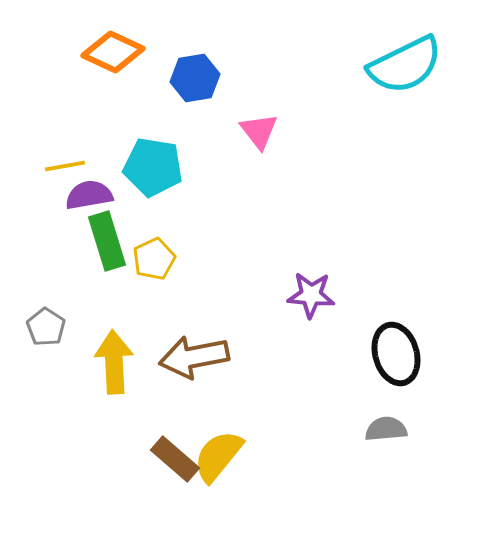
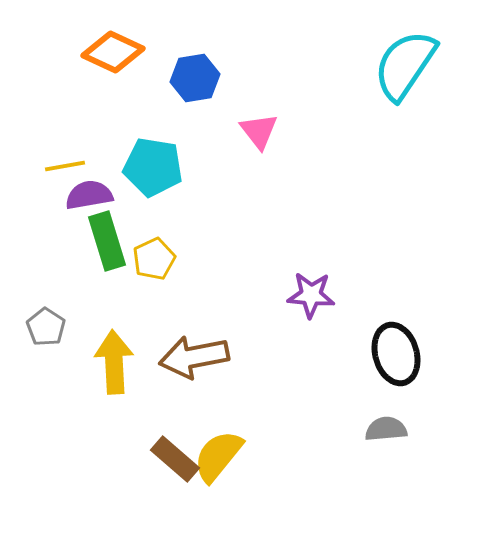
cyan semicircle: rotated 150 degrees clockwise
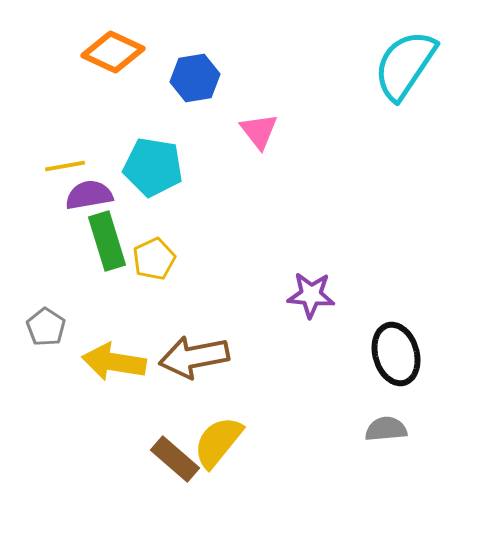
yellow arrow: rotated 78 degrees counterclockwise
yellow semicircle: moved 14 px up
